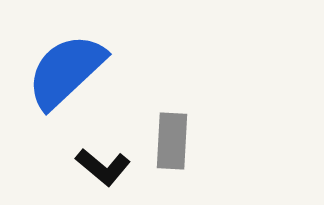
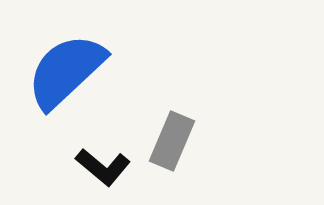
gray rectangle: rotated 20 degrees clockwise
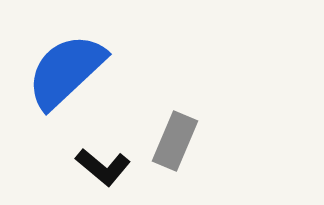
gray rectangle: moved 3 px right
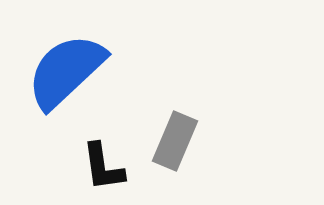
black L-shape: rotated 42 degrees clockwise
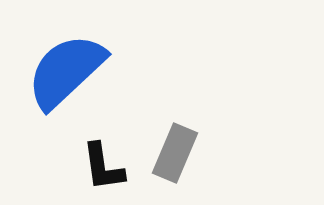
gray rectangle: moved 12 px down
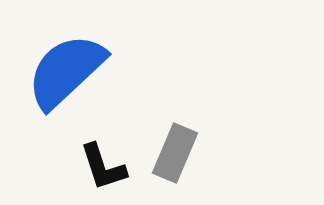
black L-shape: rotated 10 degrees counterclockwise
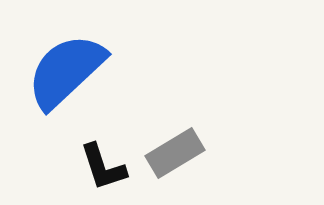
gray rectangle: rotated 36 degrees clockwise
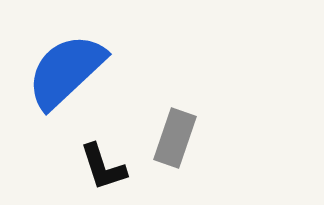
gray rectangle: moved 15 px up; rotated 40 degrees counterclockwise
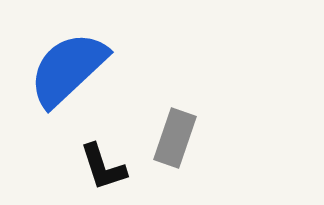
blue semicircle: moved 2 px right, 2 px up
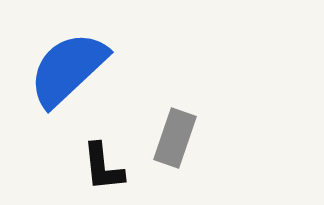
black L-shape: rotated 12 degrees clockwise
